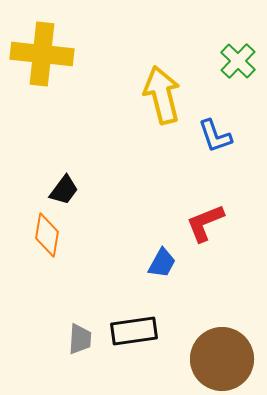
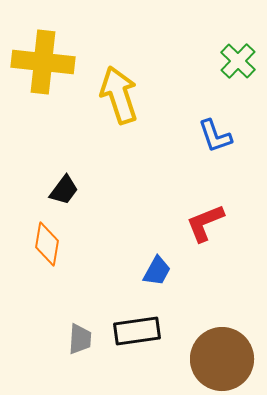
yellow cross: moved 1 px right, 8 px down
yellow arrow: moved 43 px left; rotated 4 degrees counterclockwise
orange diamond: moved 9 px down
blue trapezoid: moved 5 px left, 8 px down
black rectangle: moved 3 px right
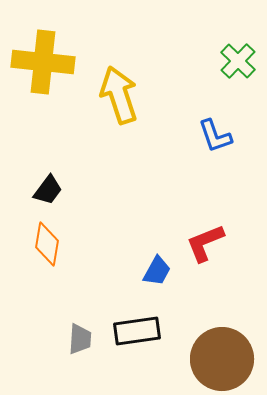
black trapezoid: moved 16 px left
red L-shape: moved 20 px down
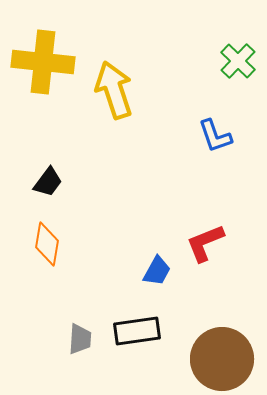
yellow arrow: moved 5 px left, 5 px up
black trapezoid: moved 8 px up
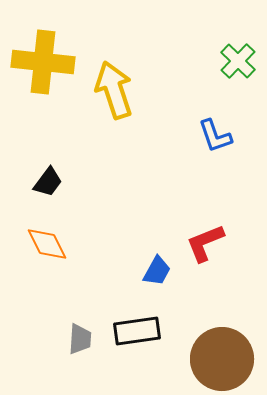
orange diamond: rotated 36 degrees counterclockwise
